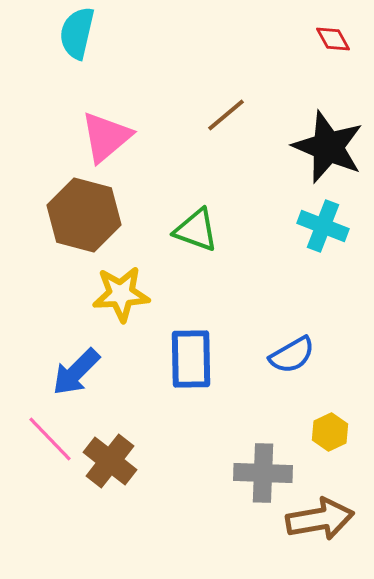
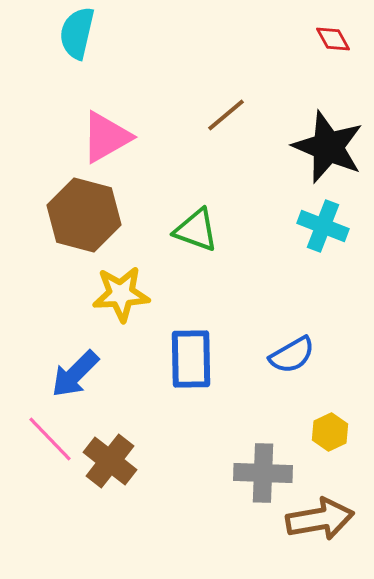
pink triangle: rotated 10 degrees clockwise
blue arrow: moved 1 px left, 2 px down
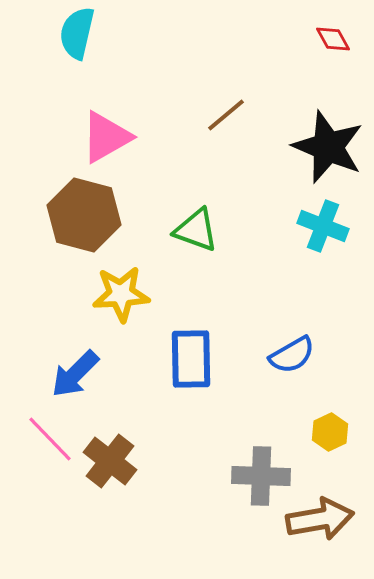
gray cross: moved 2 px left, 3 px down
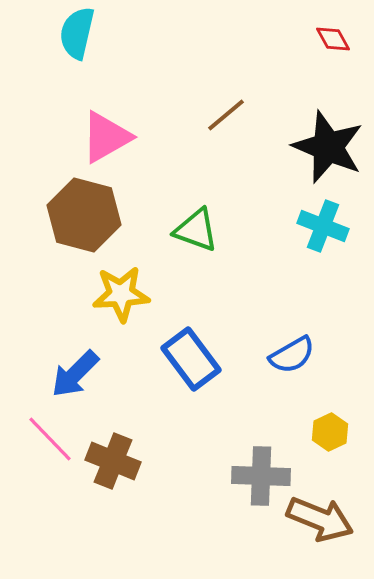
blue rectangle: rotated 36 degrees counterclockwise
brown cross: moved 3 px right; rotated 16 degrees counterclockwise
brown arrow: rotated 32 degrees clockwise
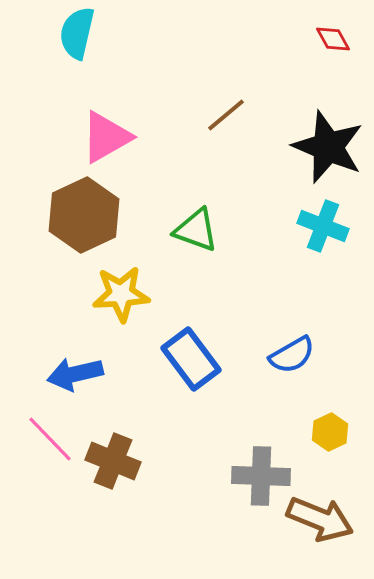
brown hexagon: rotated 20 degrees clockwise
blue arrow: rotated 32 degrees clockwise
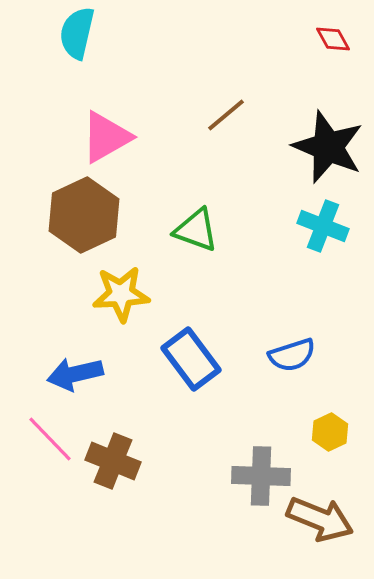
blue semicircle: rotated 12 degrees clockwise
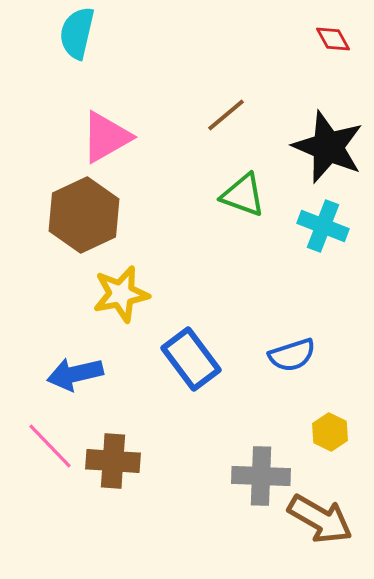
green triangle: moved 47 px right, 35 px up
yellow star: rotated 8 degrees counterclockwise
yellow hexagon: rotated 9 degrees counterclockwise
pink line: moved 7 px down
brown cross: rotated 18 degrees counterclockwise
brown arrow: rotated 8 degrees clockwise
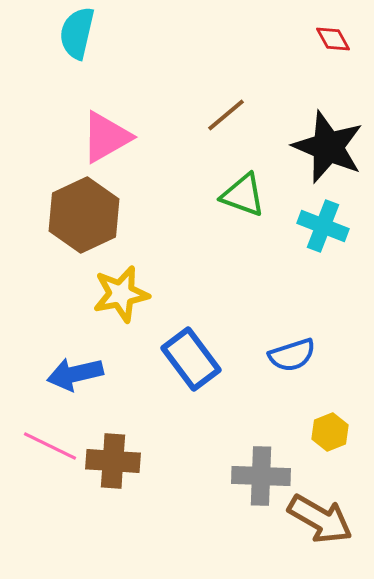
yellow hexagon: rotated 12 degrees clockwise
pink line: rotated 20 degrees counterclockwise
